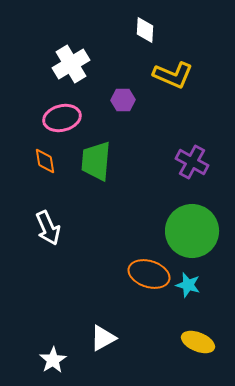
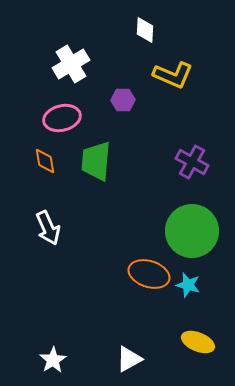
white triangle: moved 26 px right, 21 px down
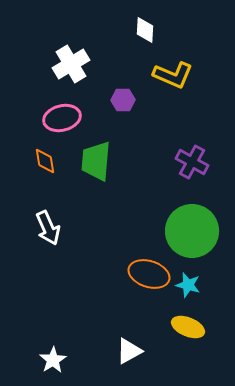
yellow ellipse: moved 10 px left, 15 px up
white triangle: moved 8 px up
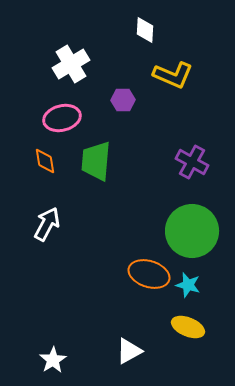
white arrow: moved 1 px left, 4 px up; rotated 128 degrees counterclockwise
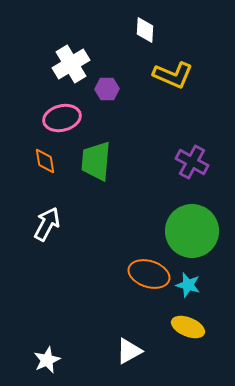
purple hexagon: moved 16 px left, 11 px up
white star: moved 6 px left; rotated 8 degrees clockwise
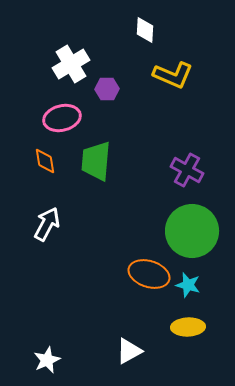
purple cross: moved 5 px left, 8 px down
yellow ellipse: rotated 24 degrees counterclockwise
